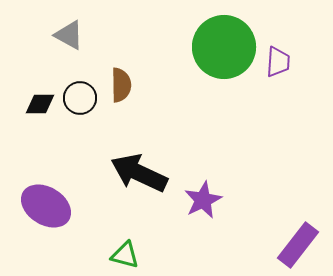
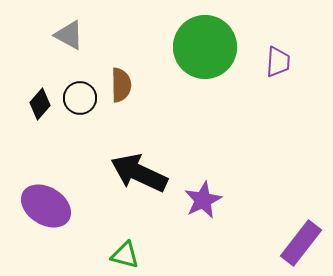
green circle: moved 19 px left
black diamond: rotated 48 degrees counterclockwise
purple rectangle: moved 3 px right, 2 px up
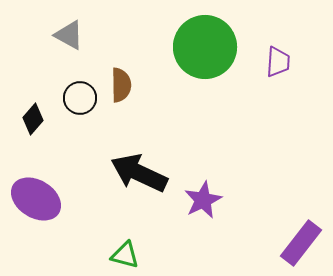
black diamond: moved 7 px left, 15 px down
purple ellipse: moved 10 px left, 7 px up
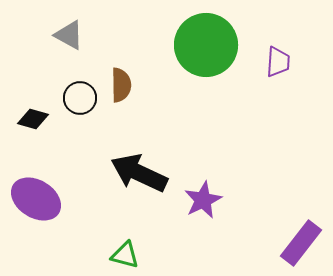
green circle: moved 1 px right, 2 px up
black diamond: rotated 64 degrees clockwise
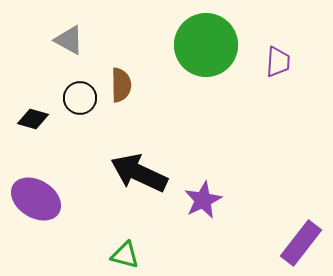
gray triangle: moved 5 px down
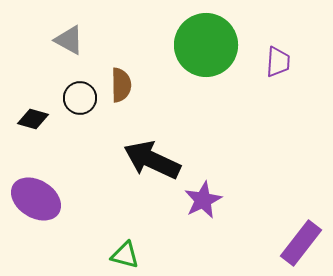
black arrow: moved 13 px right, 13 px up
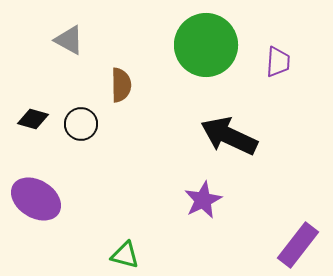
black circle: moved 1 px right, 26 px down
black arrow: moved 77 px right, 24 px up
purple rectangle: moved 3 px left, 2 px down
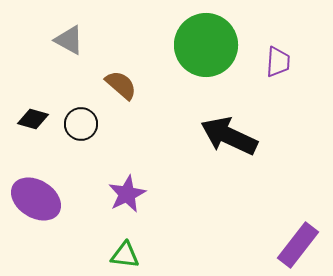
brown semicircle: rotated 48 degrees counterclockwise
purple star: moved 76 px left, 6 px up
green triangle: rotated 8 degrees counterclockwise
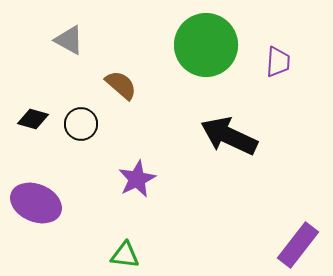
purple star: moved 10 px right, 15 px up
purple ellipse: moved 4 px down; rotated 9 degrees counterclockwise
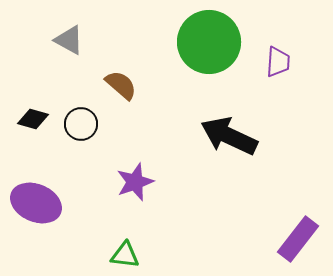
green circle: moved 3 px right, 3 px up
purple star: moved 2 px left, 3 px down; rotated 6 degrees clockwise
purple rectangle: moved 6 px up
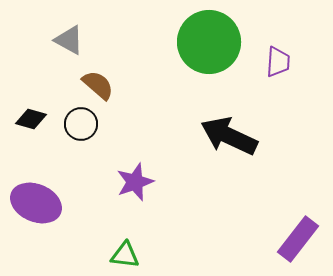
brown semicircle: moved 23 px left
black diamond: moved 2 px left
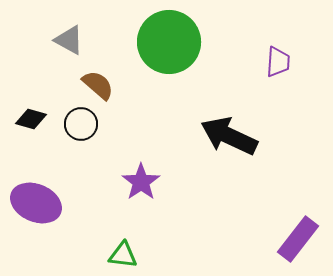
green circle: moved 40 px left
purple star: moved 6 px right; rotated 15 degrees counterclockwise
green triangle: moved 2 px left
